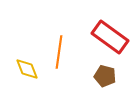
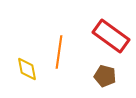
red rectangle: moved 1 px right, 1 px up
yellow diamond: rotated 10 degrees clockwise
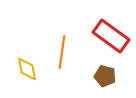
orange line: moved 3 px right
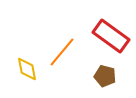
orange line: rotated 32 degrees clockwise
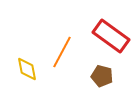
orange line: rotated 12 degrees counterclockwise
brown pentagon: moved 3 px left
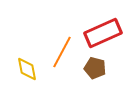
red rectangle: moved 8 px left, 3 px up; rotated 60 degrees counterclockwise
brown pentagon: moved 7 px left, 8 px up
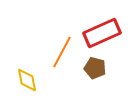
red rectangle: moved 1 px left
yellow diamond: moved 11 px down
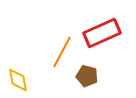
brown pentagon: moved 8 px left, 8 px down
yellow diamond: moved 9 px left
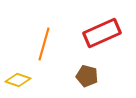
orange line: moved 18 px left, 8 px up; rotated 12 degrees counterclockwise
yellow diamond: rotated 60 degrees counterclockwise
